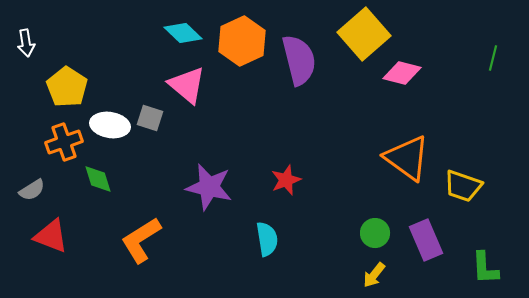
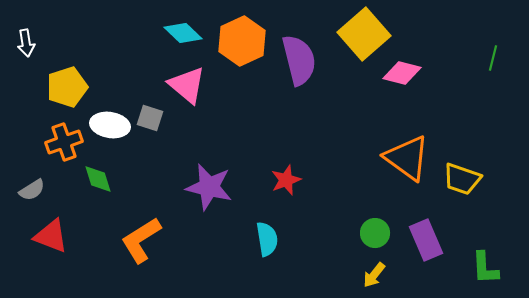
yellow pentagon: rotated 21 degrees clockwise
yellow trapezoid: moved 1 px left, 7 px up
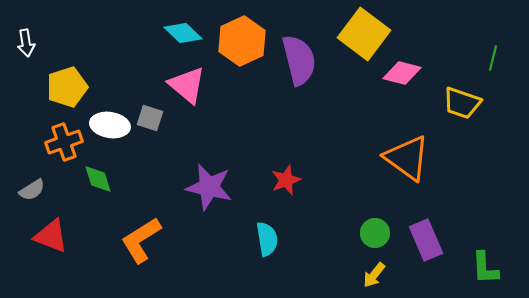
yellow square: rotated 12 degrees counterclockwise
yellow trapezoid: moved 76 px up
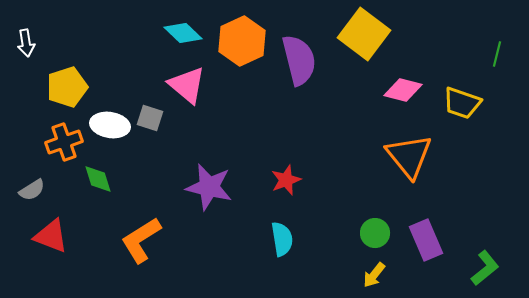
green line: moved 4 px right, 4 px up
pink diamond: moved 1 px right, 17 px down
orange triangle: moved 2 px right, 2 px up; rotated 15 degrees clockwise
cyan semicircle: moved 15 px right
green L-shape: rotated 126 degrees counterclockwise
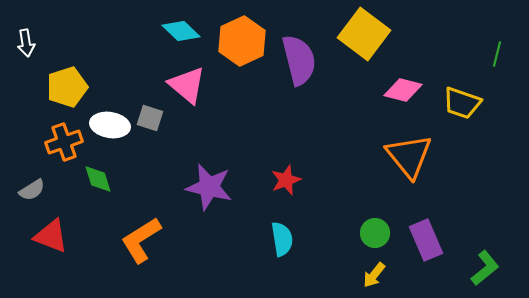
cyan diamond: moved 2 px left, 2 px up
